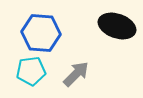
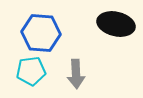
black ellipse: moved 1 px left, 2 px up; rotated 6 degrees counterclockwise
gray arrow: rotated 132 degrees clockwise
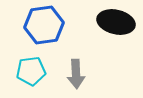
black ellipse: moved 2 px up
blue hexagon: moved 3 px right, 8 px up; rotated 12 degrees counterclockwise
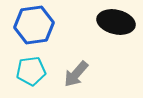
blue hexagon: moved 10 px left
gray arrow: rotated 44 degrees clockwise
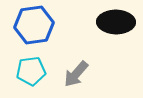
black ellipse: rotated 12 degrees counterclockwise
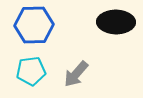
blue hexagon: rotated 6 degrees clockwise
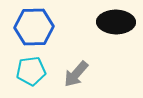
blue hexagon: moved 2 px down
